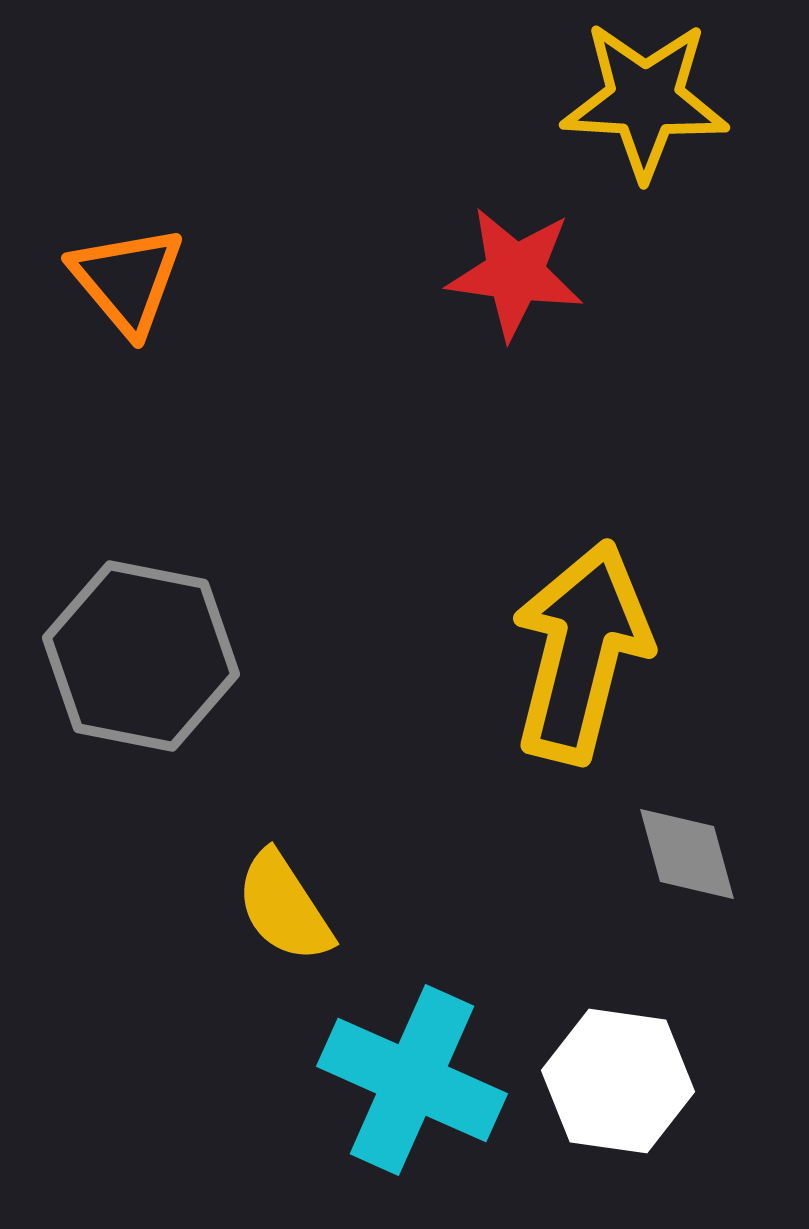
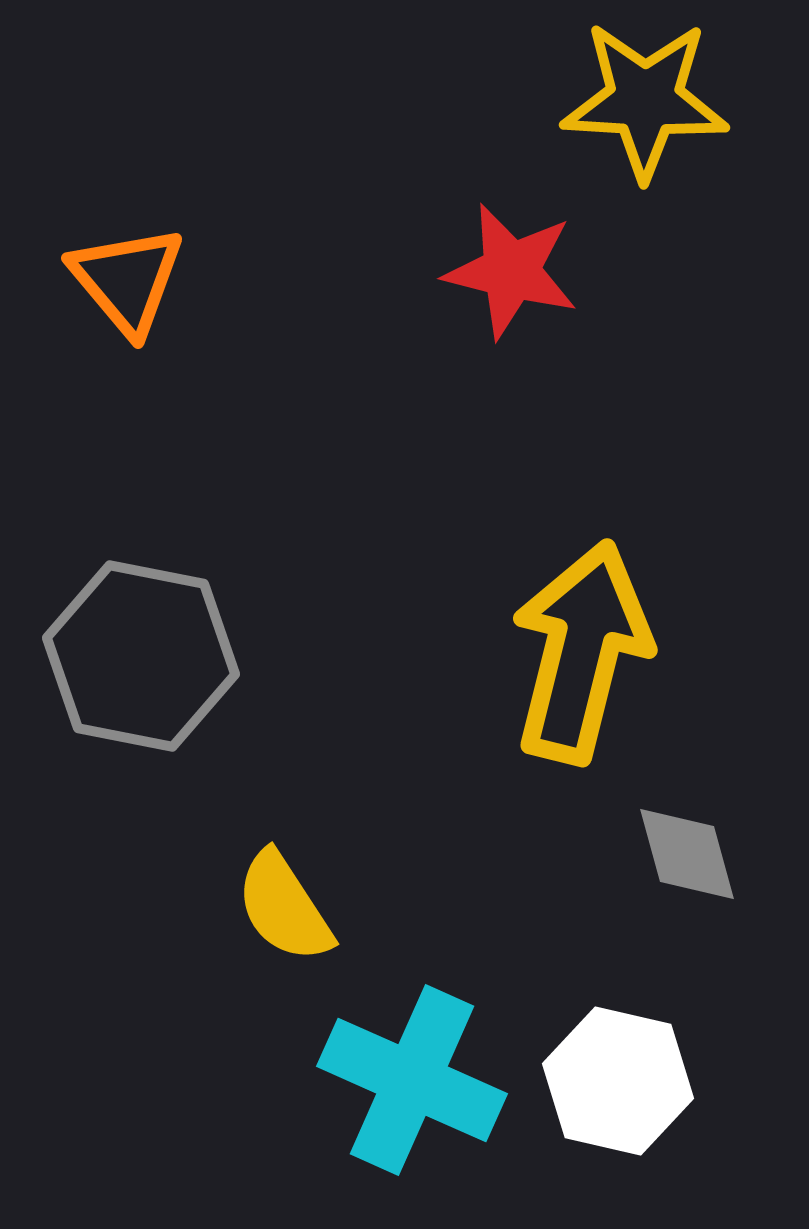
red star: moved 4 px left, 2 px up; rotated 6 degrees clockwise
white hexagon: rotated 5 degrees clockwise
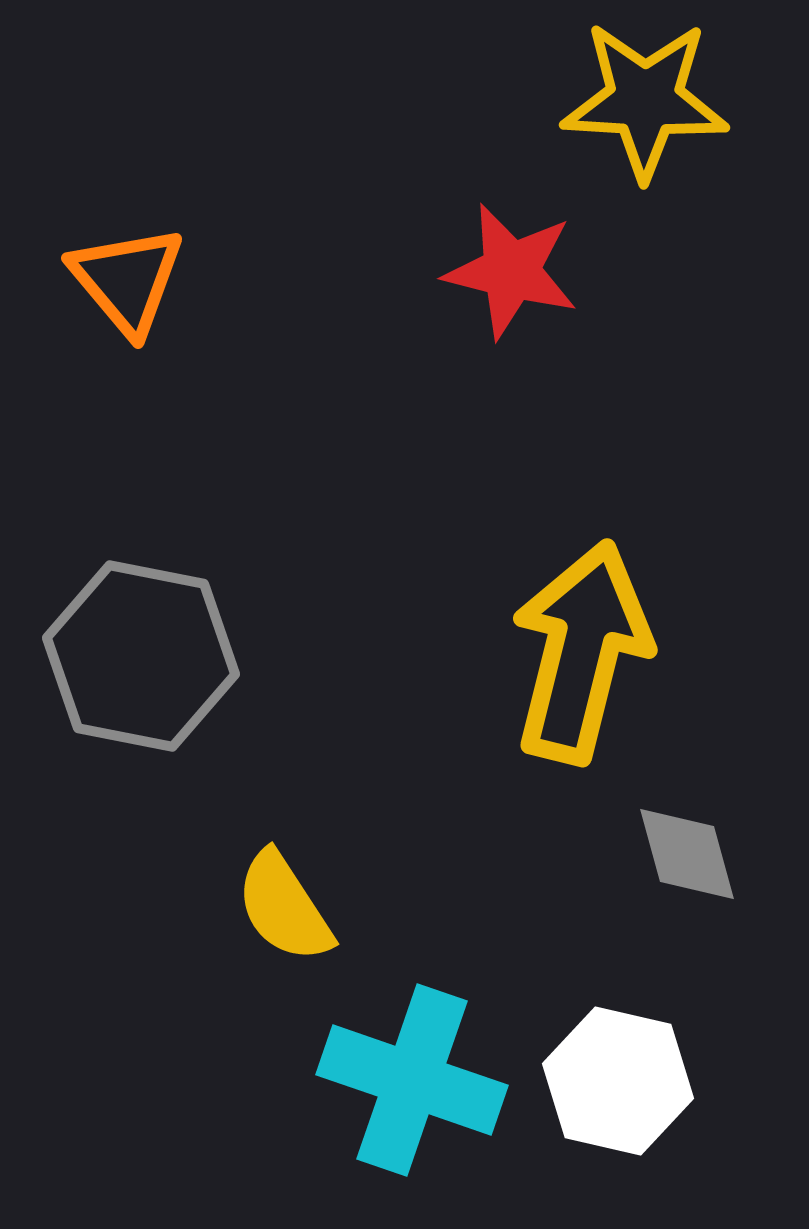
cyan cross: rotated 5 degrees counterclockwise
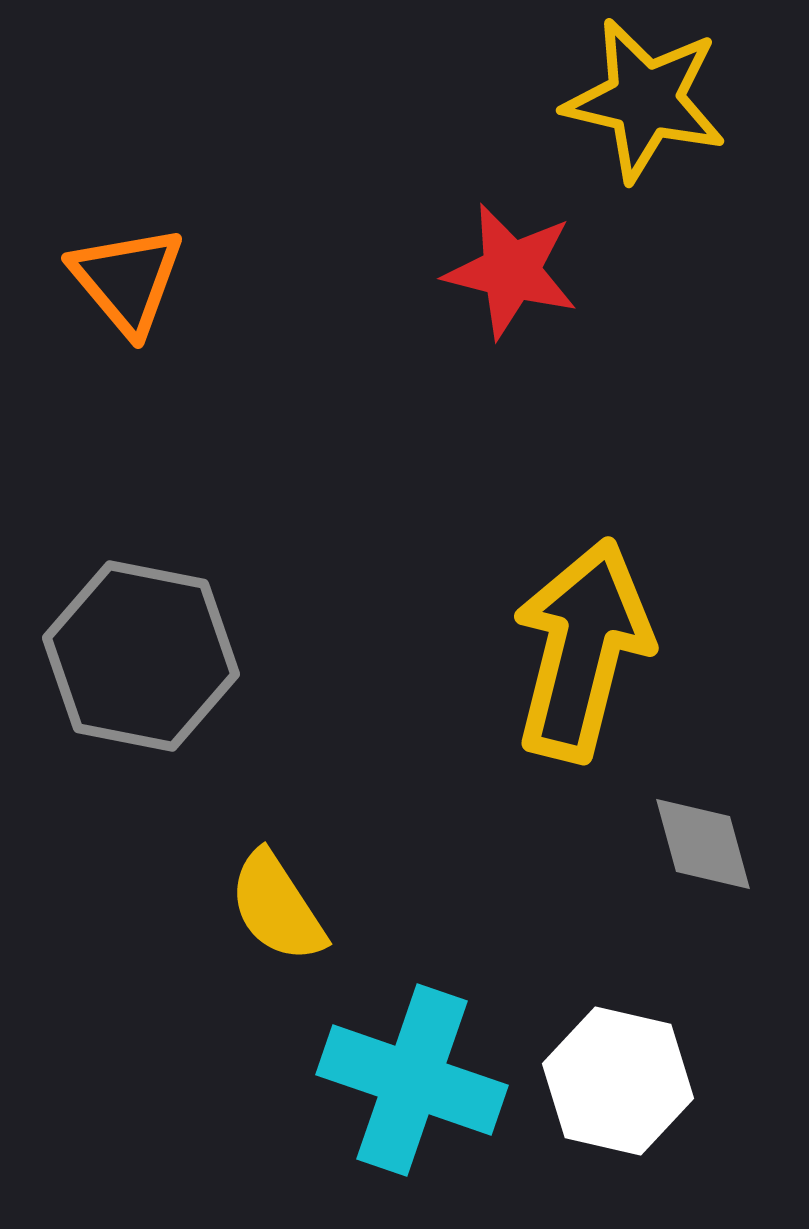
yellow star: rotated 10 degrees clockwise
yellow arrow: moved 1 px right, 2 px up
gray diamond: moved 16 px right, 10 px up
yellow semicircle: moved 7 px left
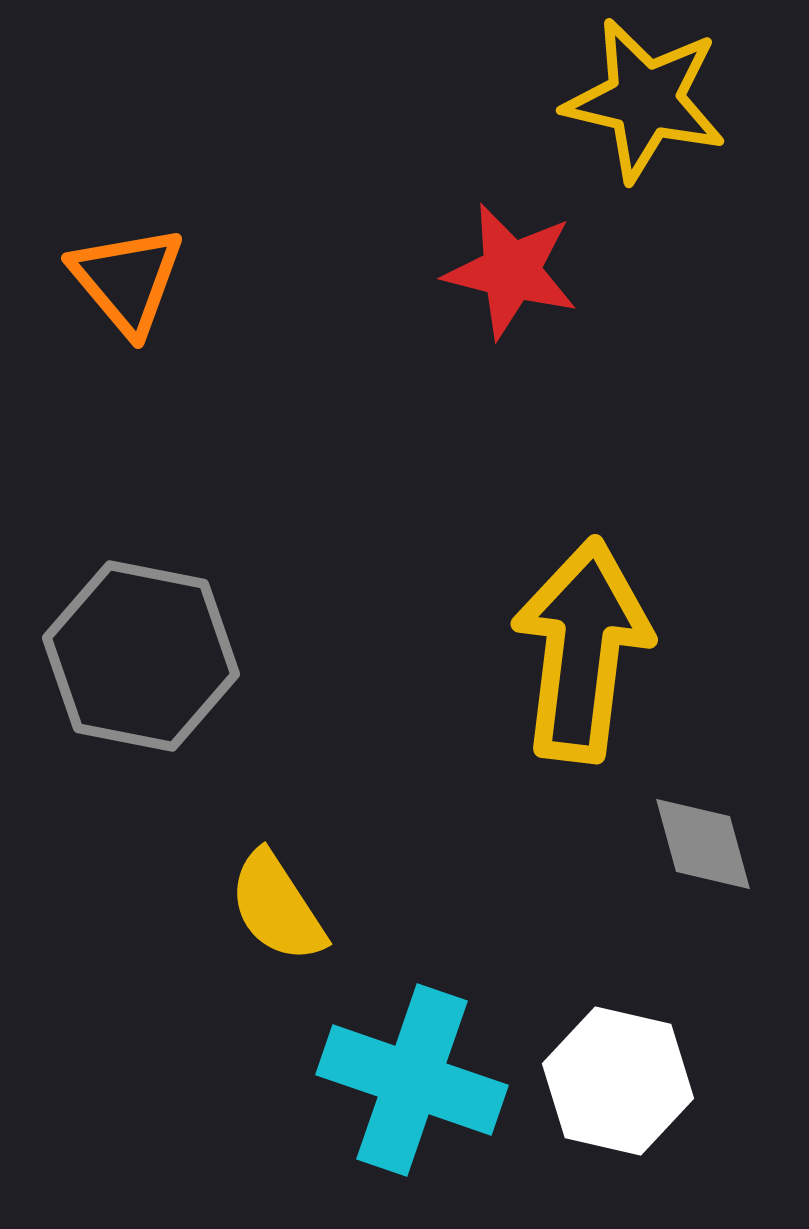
yellow arrow: rotated 7 degrees counterclockwise
